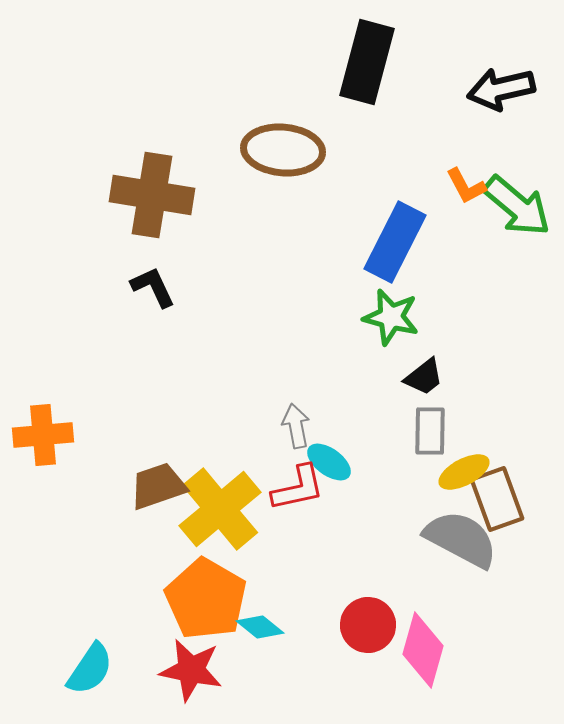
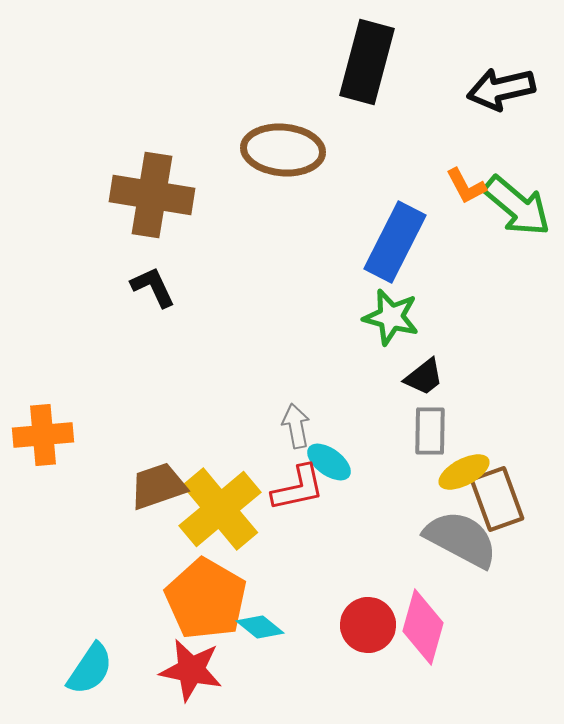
pink diamond: moved 23 px up
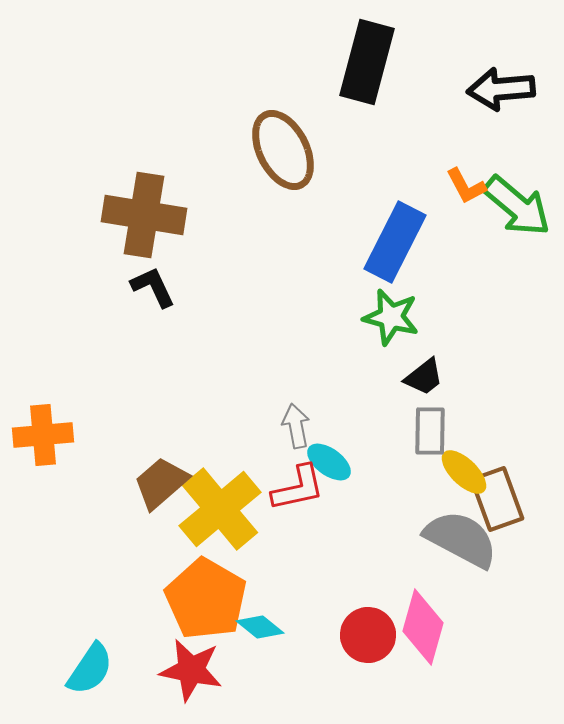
black arrow: rotated 8 degrees clockwise
brown ellipse: rotated 58 degrees clockwise
brown cross: moved 8 px left, 20 px down
yellow ellipse: rotated 72 degrees clockwise
brown trapezoid: moved 3 px right, 3 px up; rotated 22 degrees counterclockwise
red circle: moved 10 px down
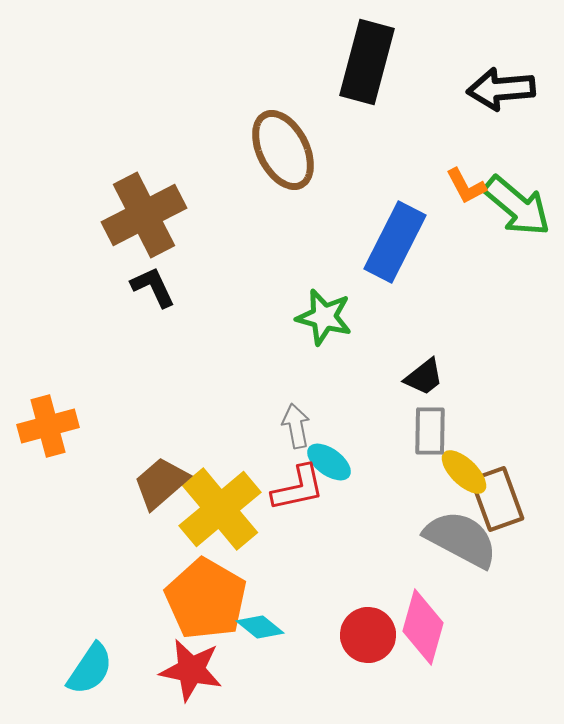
brown cross: rotated 36 degrees counterclockwise
green star: moved 67 px left
orange cross: moved 5 px right, 9 px up; rotated 10 degrees counterclockwise
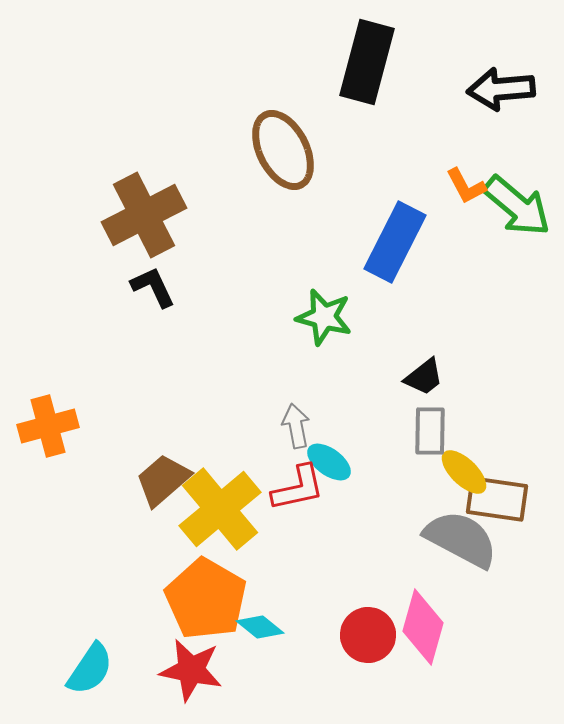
brown trapezoid: moved 2 px right, 3 px up
brown rectangle: rotated 62 degrees counterclockwise
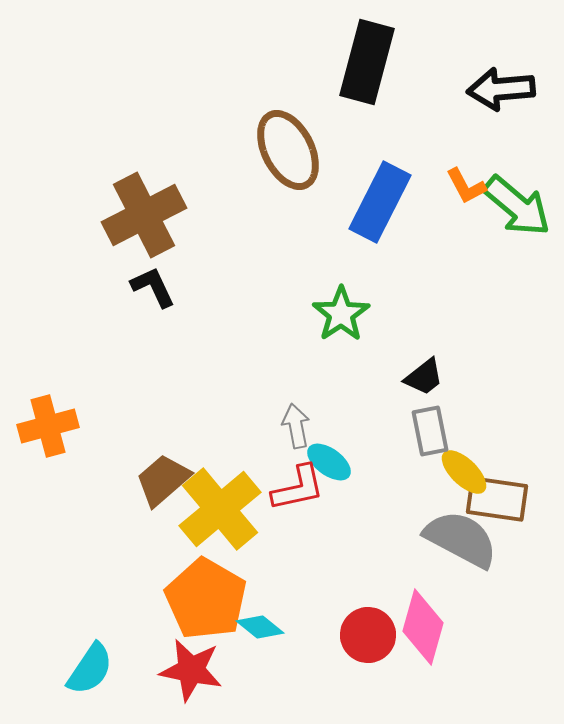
brown ellipse: moved 5 px right
blue rectangle: moved 15 px left, 40 px up
green star: moved 17 px right, 3 px up; rotated 24 degrees clockwise
gray rectangle: rotated 12 degrees counterclockwise
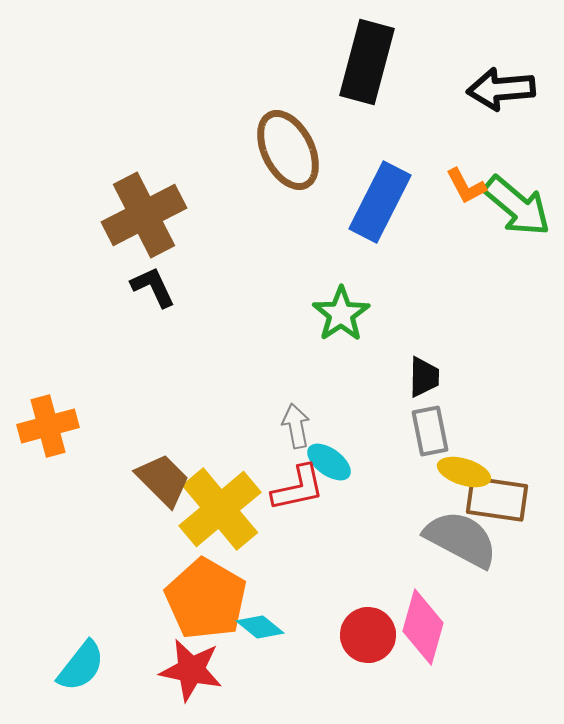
black trapezoid: rotated 51 degrees counterclockwise
yellow ellipse: rotated 27 degrees counterclockwise
brown trapezoid: rotated 86 degrees clockwise
cyan semicircle: moved 9 px left, 3 px up; rotated 4 degrees clockwise
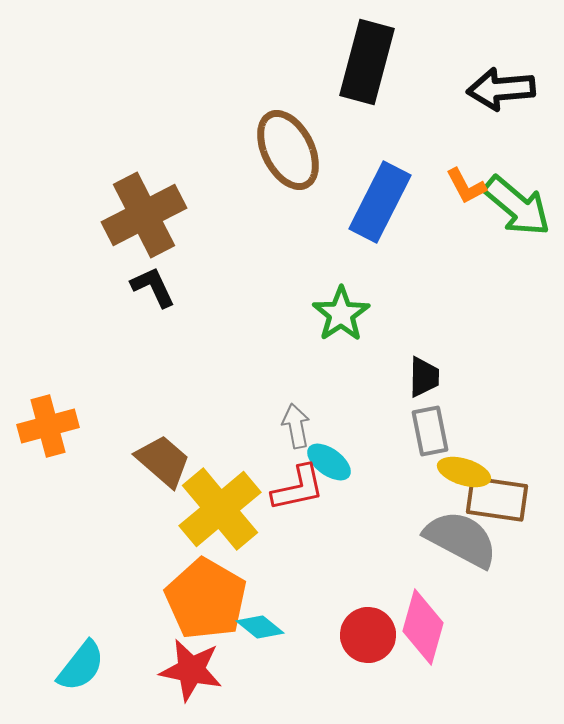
brown trapezoid: moved 19 px up; rotated 4 degrees counterclockwise
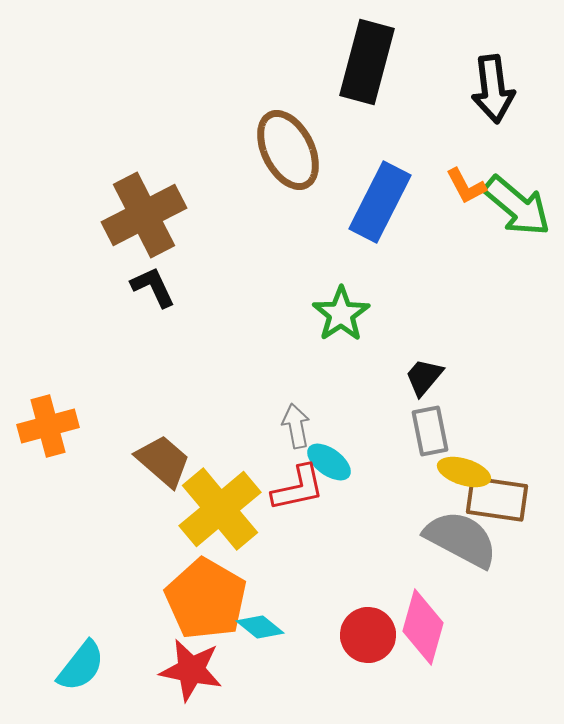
black arrow: moved 8 px left; rotated 92 degrees counterclockwise
black trapezoid: rotated 141 degrees counterclockwise
